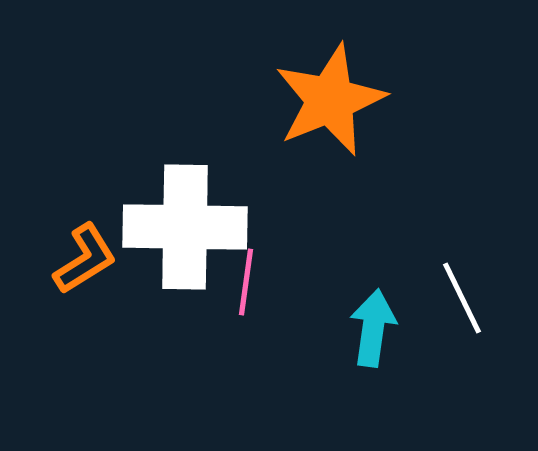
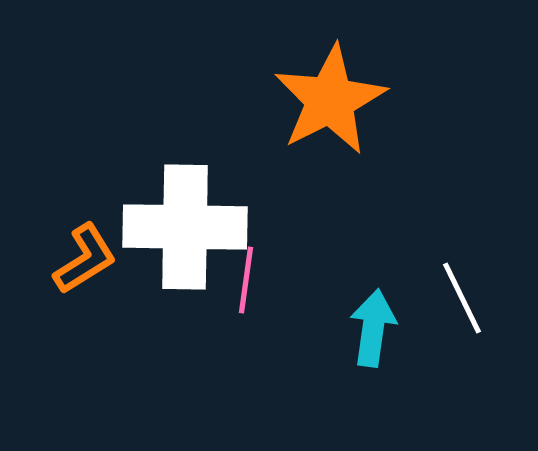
orange star: rotated 5 degrees counterclockwise
pink line: moved 2 px up
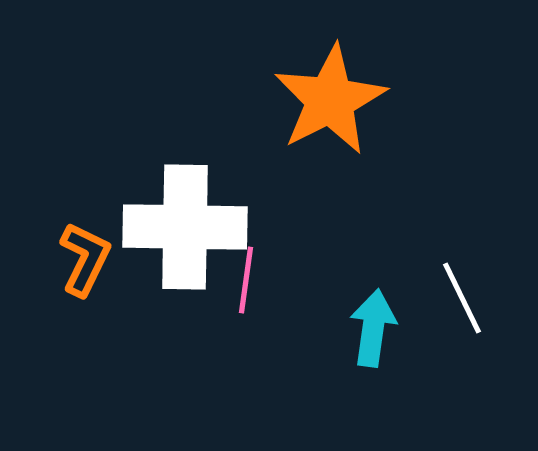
orange L-shape: rotated 32 degrees counterclockwise
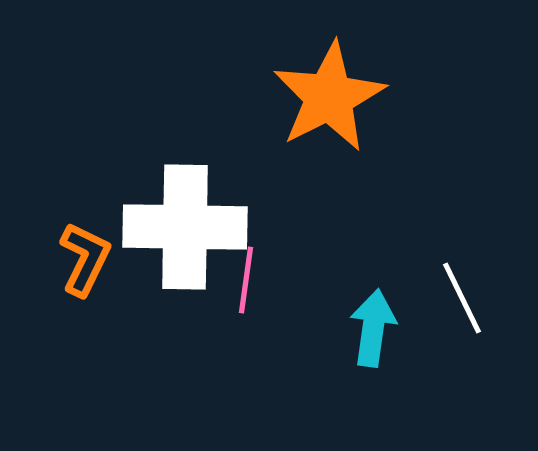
orange star: moved 1 px left, 3 px up
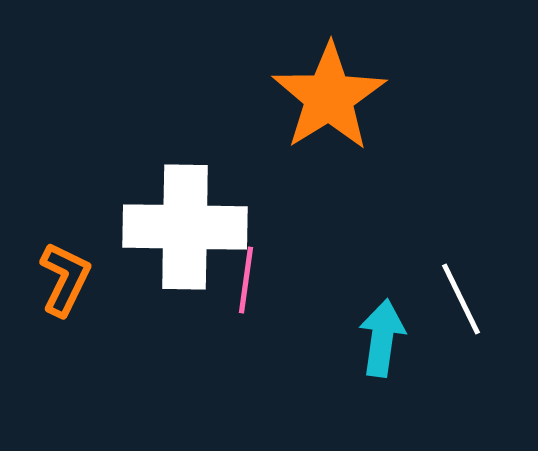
orange star: rotated 5 degrees counterclockwise
orange L-shape: moved 20 px left, 20 px down
white line: moved 1 px left, 1 px down
cyan arrow: moved 9 px right, 10 px down
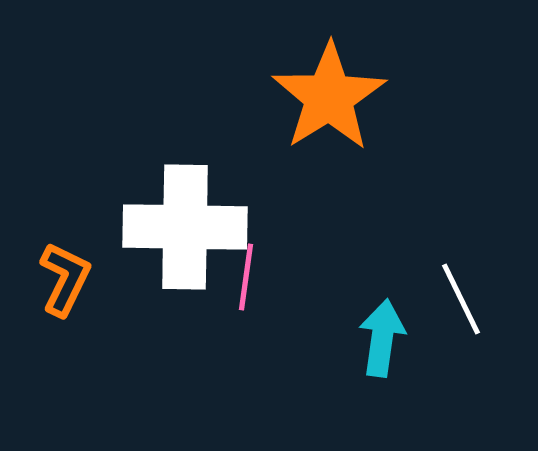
pink line: moved 3 px up
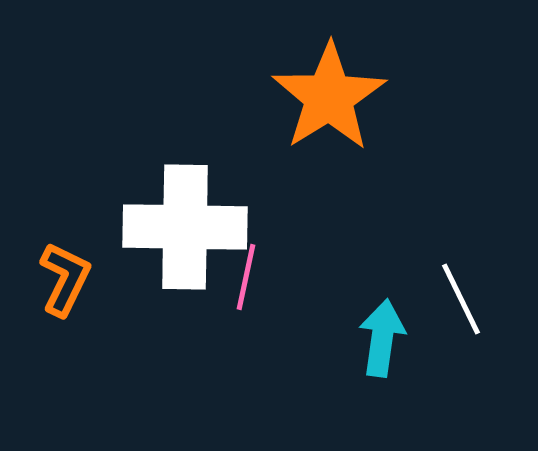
pink line: rotated 4 degrees clockwise
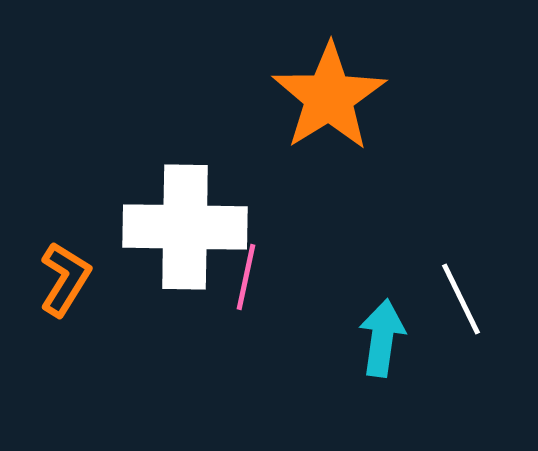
orange L-shape: rotated 6 degrees clockwise
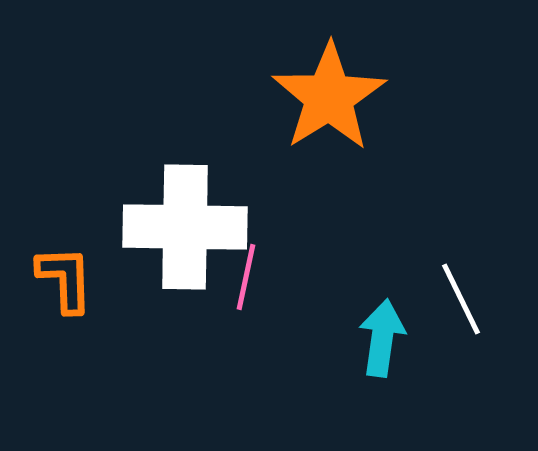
orange L-shape: rotated 34 degrees counterclockwise
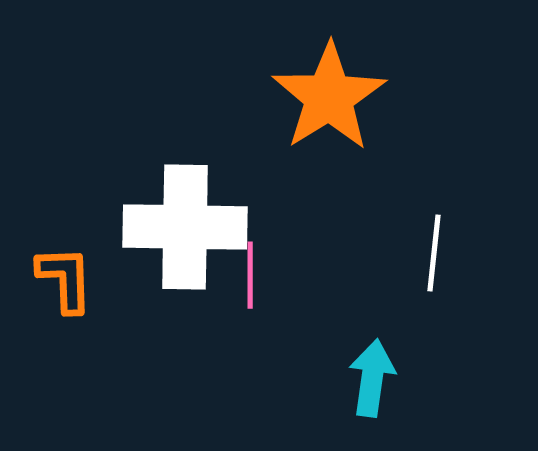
pink line: moved 4 px right, 2 px up; rotated 12 degrees counterclockwise
white line: moved 27 px left, 46 px up; rotated 32 degrees clockwise
cyan arrow: moved 10 px left, 40 px down
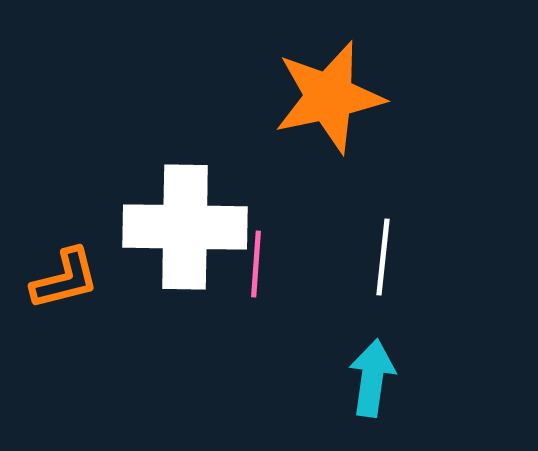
orange star: rotated 20 degrees clockwise
white line: moved 51 px left, 4 px down
pink line: moved 6 px right, 11 px up; rotated 4 degrees clockwise
orange L-shape: rotated 78 degrees clockwise
